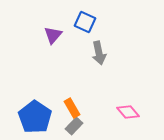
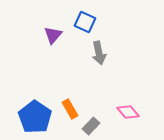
orange rectangle: moved 2 px left, 1 px down
gray rectangle: moved 17 px right
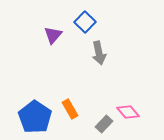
blue square: rotated 20 degrees clockwise
gray rectangle: moved 13 px right, 2 px up
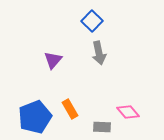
blue square: moved 7 px right, 1 px up
purple triangle: moved 25 px down
blue pentagon: rotated 16 degrees clockwise
gray rectangle: moved 2 px left, 3 px down; rotated 48 degrees clockwise
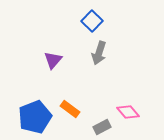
gray arrow: rotated 30 degrees clockwise
orange rectangle: rotated 24 degrees counterclockwise
gray rectangle: rotated 30 degrees counterclockwise
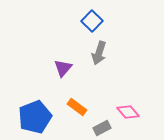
purple triangle: moved 10 px right, 8 px down
orange rectangle: moved 7 px right, 2 px up
gray rectangle: moved 1 px down
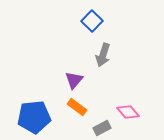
gray arrow: moved 4 px right, 2 px down
purple triangle: moved 11 px right, 12 px down
blue pentagon: moved 1 px left; rotated 16 degrees clockwise
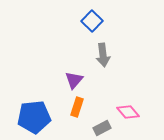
gray arrow: rotated 25 degrees counterclockwise
orange rectangle: rotated 72 degrees clockwise
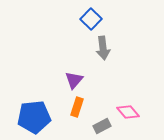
blue square: moved 1 px left, 2 px up
gray arrow: moved 7 px up
gray rectangle: moved 2 px up
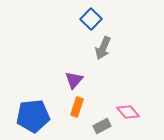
gray arrow: rotated 30 degrees clockwise
blue pentagon: moved 1 px left, 1 px up
